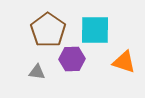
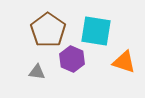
cyan square: moved 1 px right, 1 px down; rotated 8 degrees clockwise
purple hexagon: rotated 25 degrees clockwise
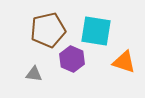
brown pentagon: rotated 24 degrees clockwise
gray triangle: moved 3 px left, 2 px down
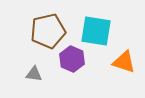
brown pentagon: moved 1 px down
